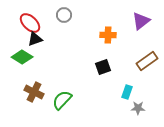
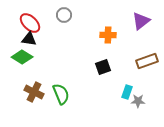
black triangle: moved 6 px left; rotated 28 degrees clockwise
brown rectangle: rotated 15 degrees clockwise
green semicircle: moved 1 px left, 6 px up; rotated 115 degrees clockwise
gray star: moved 7 px up
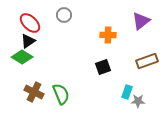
black triangle: moved 1 px left, 2 px down; rotated 42 degrees counterclockwise
